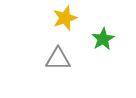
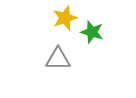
green star: moved 11 px left, 7 px up; rotated 25 degrees counterclockwise
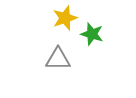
green star: moved 2 px down
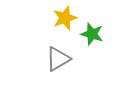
gray triangle: rotated 32 degrees counterclockwise
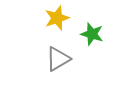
yellow star: moved 8 px left
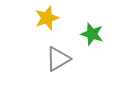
yellow star: moved 10 px left
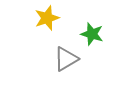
gray triangle: moved 8 px right
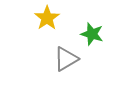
yellow star: rotated 15 degrees counterclockwise
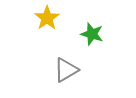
gray triangle: moved 11 px down
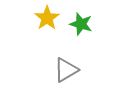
green star: moved 11 px left, 10 px up
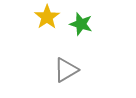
yellow star: moved 1 px up
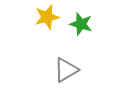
yellow star: rotated 20 degrees clockwise
